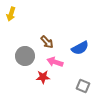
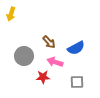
brown arrow: moved 2 px right
blue semicircle: moved 4 px left
gray circle: moved 1 px left
gray square: moved 6 px left, 4 px up; rotated 24 degrees counterclockwise
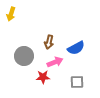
brown arrow: rotated 56 degrees clockwise
pink arrow: rotated 140 degrees clockwise
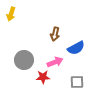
brown arrow: moved 6 px right, 8 px up
gray circle: moved 4 px down
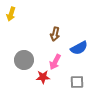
blue semicircle: moved 3 px right
pink arrow: rotated 140 degrees clockwise
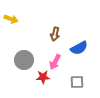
yellow arrow: moved 5 px down; rotated 88 degrees counterclockwise
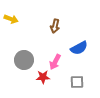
brown arrow: moved 8 px up
